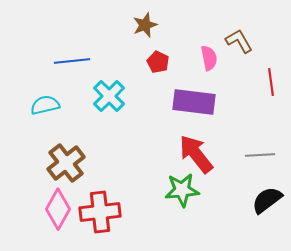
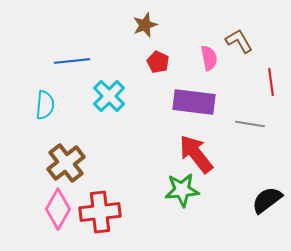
cyan semicircle: rotated 108 degrees clockwise
gray line: moved 10 px left, 31 px up; rotated 12 degrees clockwise
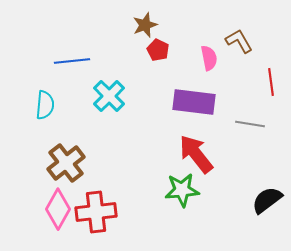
red pentagon: moved 12 px up
red cross: moved 4 px left
